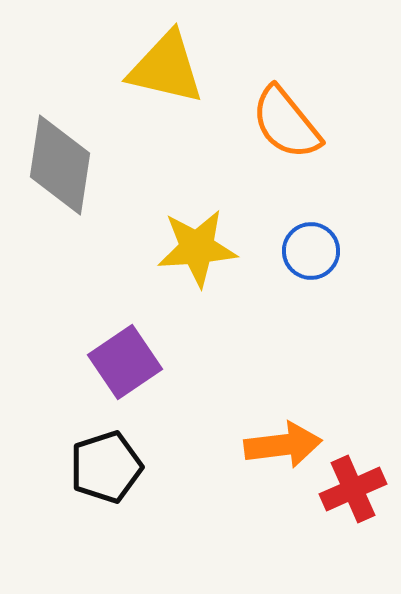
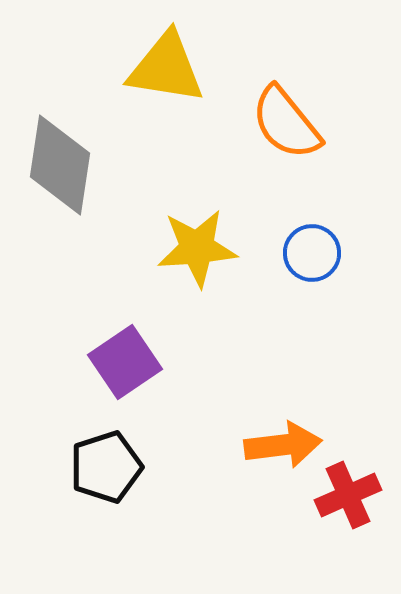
yellow triangle: rotated 4 degrees counterclockwise
blue circle: moved 1 px right, 2 px down
red cross: moved 5 px left, 6 px down
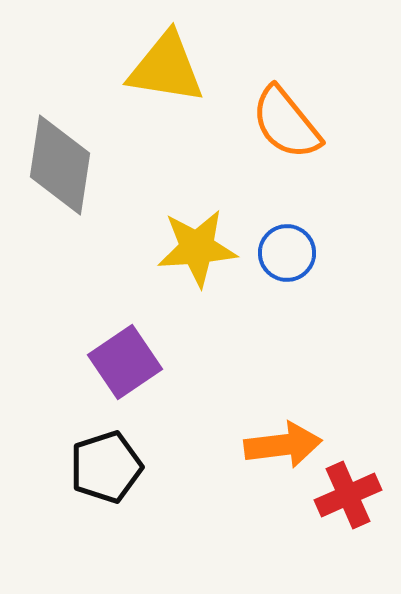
blue circle: moved 25 px left
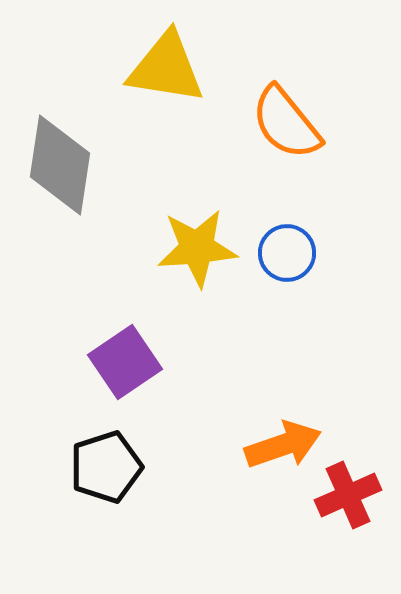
orange arrow: rotated 12 degrees counterclockwise
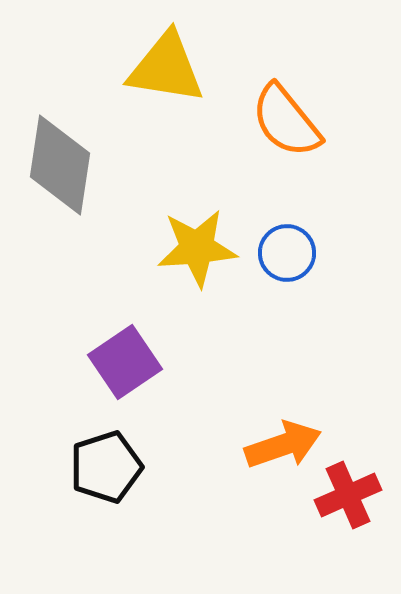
orange semicircle: moved 2 px up
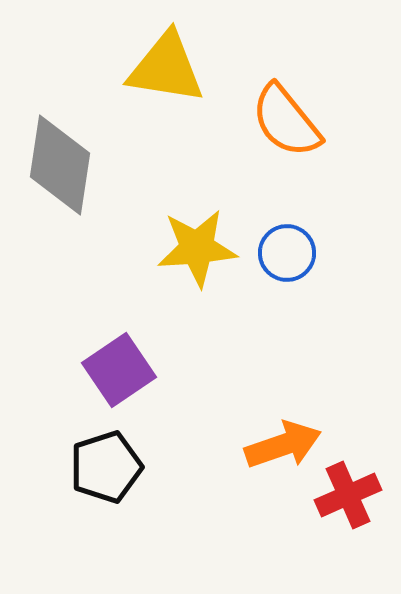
purple square: moved 6 px left, 8 px down
